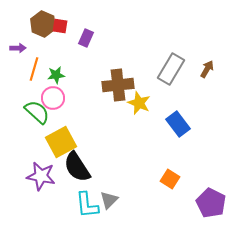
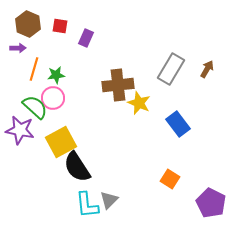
brown hexagon: moved 15 px left
green semicircle: moved 2 px left, 5 px up
purple star: moved 21 px left, 46 px up
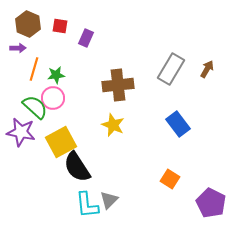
yellow star: moved 26 px left, 22 px down
purple star: moved 1 px right, 2 px down
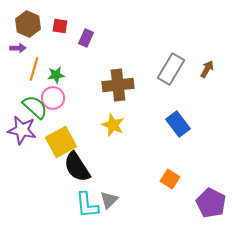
purple star: moved 1 px right, 2 px up
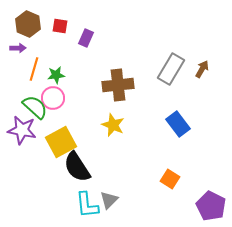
brown arrow: moved 5 px left
purple pentagon: moved 3 px down
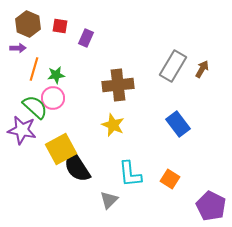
gray rectangle: moved 2 px right, 3 px up
yellow square: moved 7 px down
cyan L-shape: moved 43 px right, 31 px up
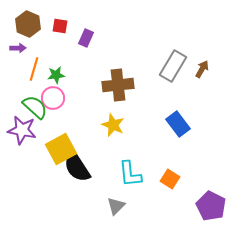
gray triangle: moved 7 px right, 6 px down
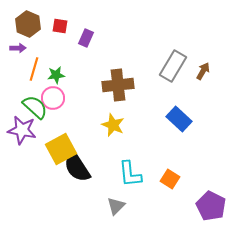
brown arrow: moved 1 px right, 2 px down
blue rectangle: moved 1 px right, 5 px up; rotated 10 degrees counterclockwise
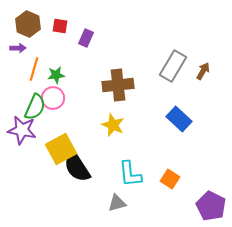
green semicircle: rotated 72 degrees clockwise
gray triangle: moved 1 px right, 3 px up; rotated 30 degrees clockwise
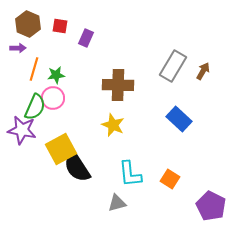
brown cross: rotated 8 degrees clockwise
